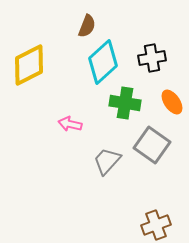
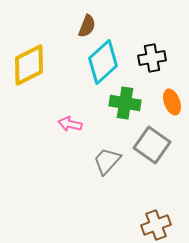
orange ellipse: rotated 15 degrees clockwise
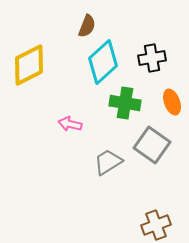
gray trapezoid: moved 1 px right, 1 px down; rotated 16 degrees clockwise
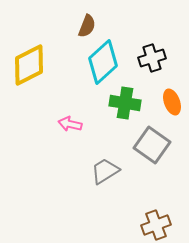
black cross: rotated 8 degrees counterclockwise
gray trapezoid: moved 3 px left, 9 px down
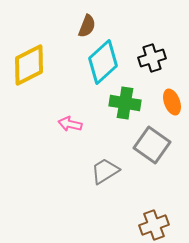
brown cross: moved 2 px left
